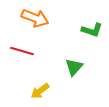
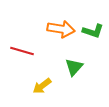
orange arrow: moved 26 px right, 11 px down; rotated 12 degrees counterclockwise
green L-shape: moved 1 px right, 1 px down
yellow arrow: moved 2 px right, 5 px up
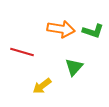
red line: moved 1 px down
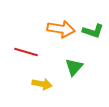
red line: moved 4 px right
yellow arrow: moved 2 px up; rotated 132 degrees counterclockwise
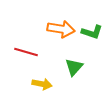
green L-shape: moved 1 px left, 1 px down
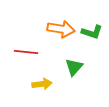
red line: rotated 10 degrees counterclockwise
yellow arrow: rotated 18 degrees counterclockwise
